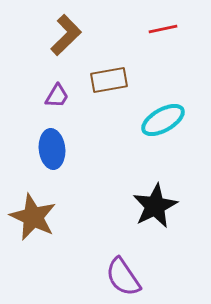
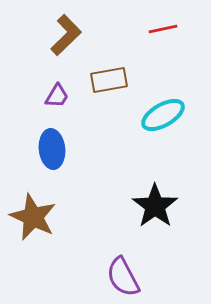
cyan ellipse: moved 5 px up
black star: rotated 9 degrees counterclockwise
purple semicircle: rotated 6 degrees clockwise
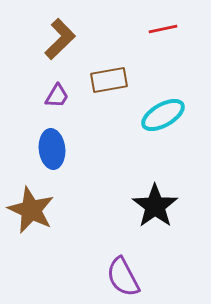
brown L-shape: moved 6 px left, 4 px down
brown star: moved 2 px left, 7 px up
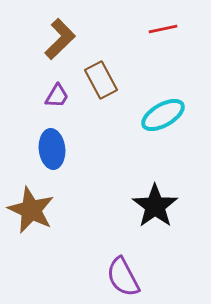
brown rectangle: moved 8 px left; rotated 72 degrees clockwise
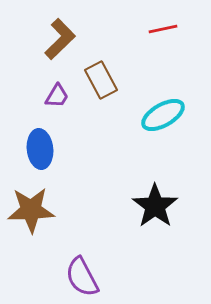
blue ellipse: moved 12 px left
brown star: rotated 27 degrees counterclockwise
purple semicircle: moved 41 px left
